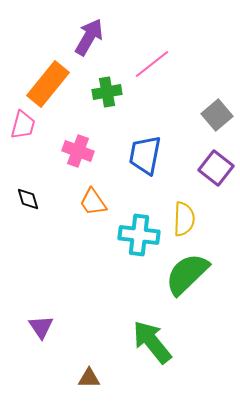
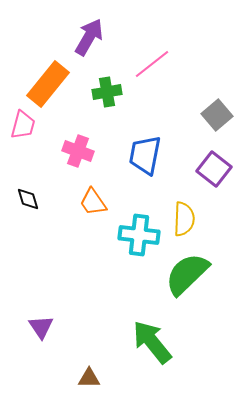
purple square: moved 2 px left, 1 px down
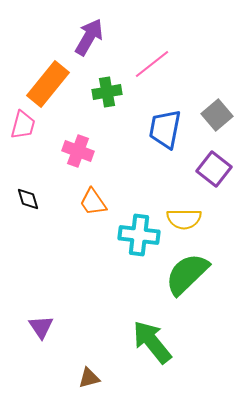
blue trapezoid: moved 20 px right, 26 px up
yellow semicircle: rotated 88 degrees clockwise
brown triangle: rotated 15 degrees counterclockwise
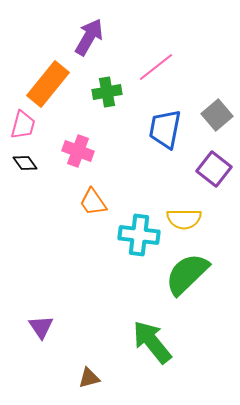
pink line: moved 4 px right, 3 px down
black diamond: moved 3 px left, 36 px up; rotated 20 degrees counterclockwise
